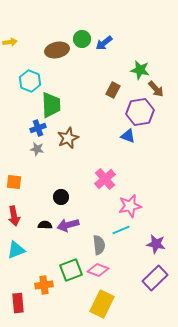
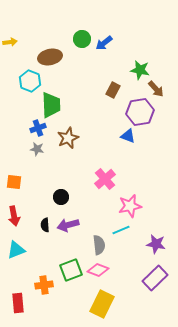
brown ellipse: moved 7 px left, 7 px down
black semicircle: rotated 96 degrees counterclockwise
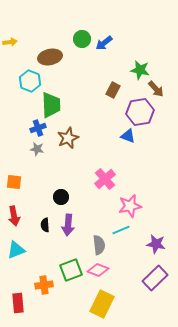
purple arrow: rotated 70 degrees counterclockwise
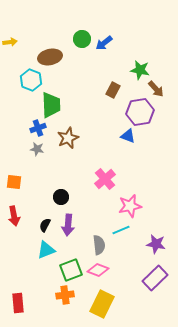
cyan hexagon: moved 1 px right, 1 px up
black semicircle: rotated 32 degrees clockwise
cyan triangle: moved 30 px right
orange cross: moved 21 px right, 10 px down
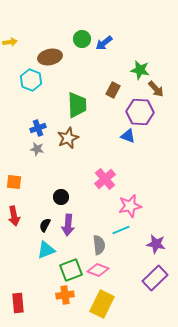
green trapezoid: moved 26 px right
purple hexagon: rotated 12 degrees clockwise
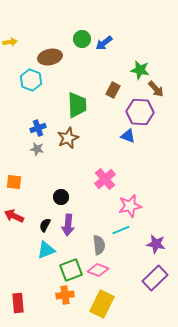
red arrow: rotated 126 degrees clockwise
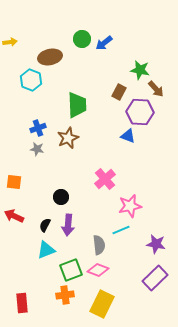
brown rectangle: moved 6 px right, 2 px down
red rectangle: moved 4 px right
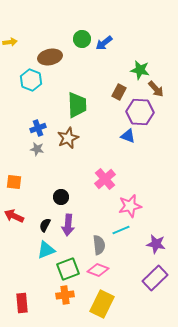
green square: moved 3 px left, 1 px up
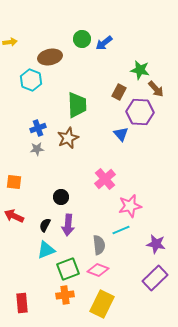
blue triangle: moved 7 px left, 2 px up; rotated 28 degrees clockwise
gray star: rotated 16 degrees counterclockwise
